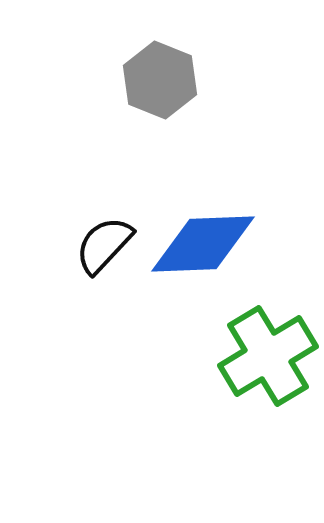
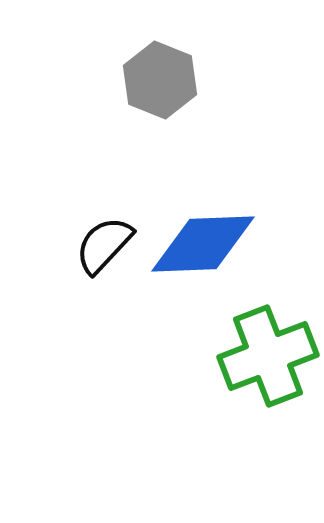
green cross: rotated 10 degrees clockwise
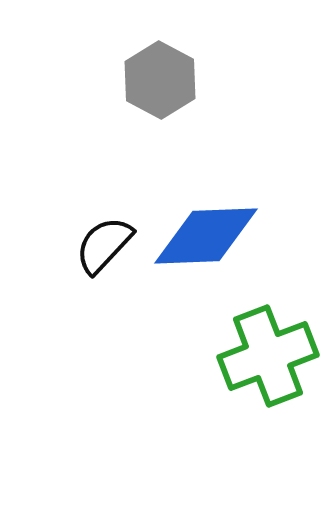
gray hexagon: rotated 6 degrees clockwise
blue diamond: moved 3 px right, 8 px up
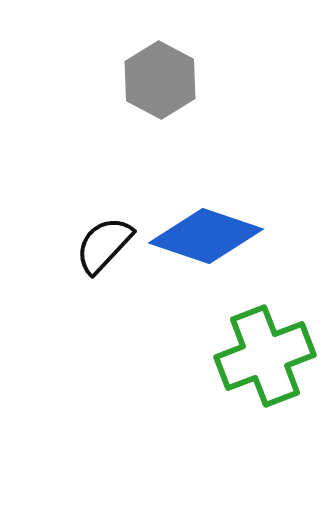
blue diamond: rotated 21 degrees clockwise
green cross: moved 3 px left
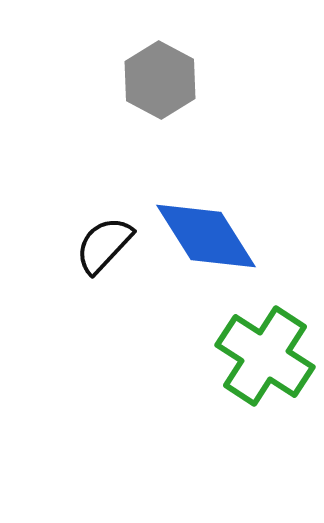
blue diamond: rotated 39 degrees clockwise
green cross: rotated 36 degrees counterclockwise
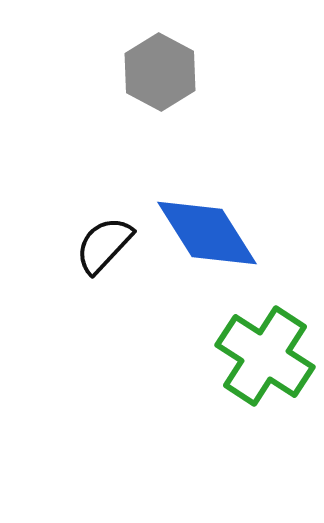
gray hexagon: moved 8 px up
blue diamond: moved 1 px right, 3 px up
